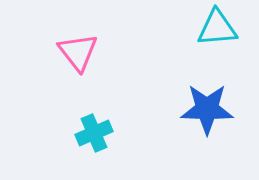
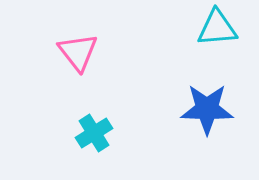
cyan cross: rotated 9 degrees counterclockwise
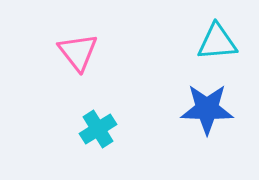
cyan triangle: moved 14 px down
cyan cross: moved 4 px right, 4 px up
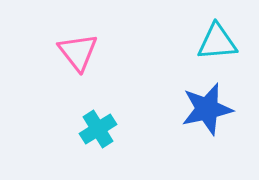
blue star: rotated 14 degrees counterclockwise
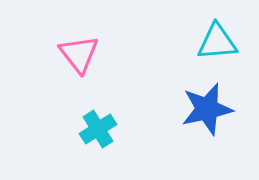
pink triangle: moved 1 px right, 2 px down
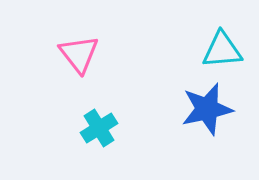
cyan triangle: moved 5 px right, 8 px down
cyan cross: moved 1 px right, 1 px up
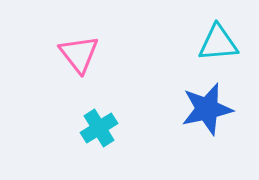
cyan triangle: moved 4 px left, 7 px up
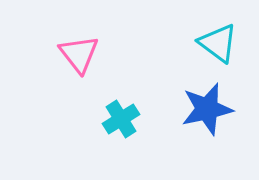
cyan triangle: rotated 42 degrees clockwise
cyan cross: moved 22 px right, 9 px up
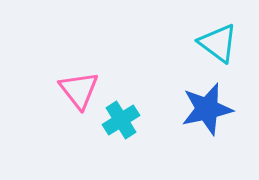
pink triangle: moved 36 px down
cyan cross: moved 1 px down
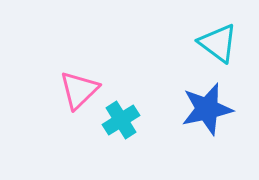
pink triangle: rotated 24 degrees clockwise
